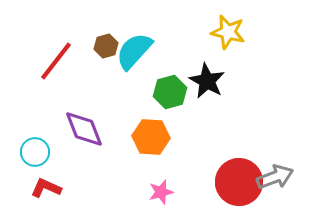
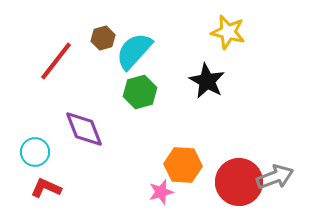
brown hexagon: moved 3 px left, 8 px up
green hexagon: moved 30 px left
orange hexagon: moved 32 px right, 28 px down
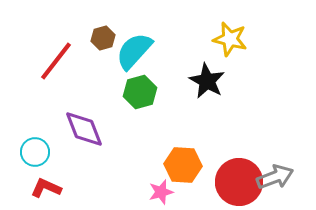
yellow star: moved 2 px right, 7 px down
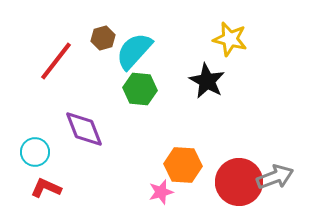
green hexagon: moved 3 px up; rotated 20 degrees clockwise
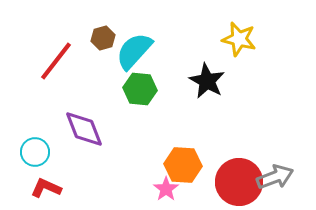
yellow star: moved 9 px right
pink star: moved 5 px right, 3 px up; rotated 20 degrees counterclockwise
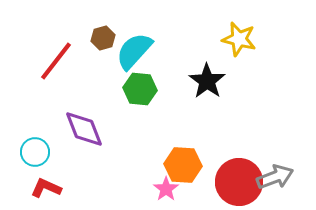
black star: rotated 6 degrees clockwise
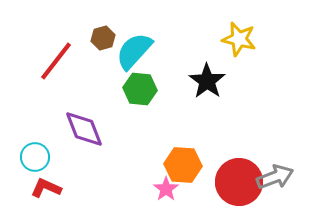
cyan circle: moved 5 px down
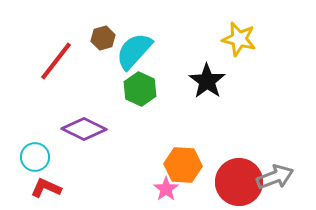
green hexagon: rotated 20 degrees clockwise
purple diamond: rotated 42 degrees counterclockwise
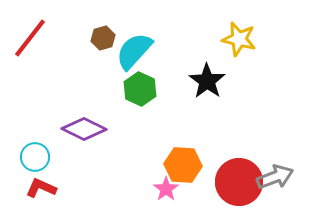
red line: moved 26 px left, 23 px up
red L-shape: moved 5 px left
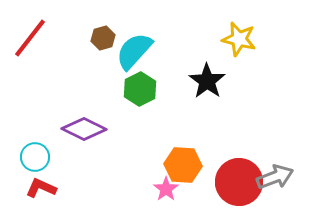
green hexagon: rotated 8 degrees clockwise
